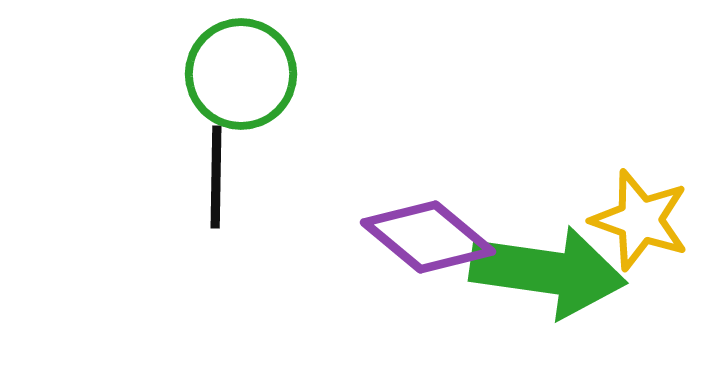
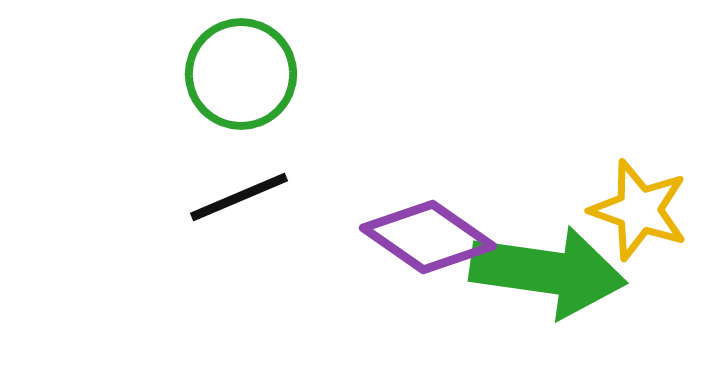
black line: moved 23 px right, 20 px down; rotated 66 degrees clockwise
yellow star: moved 1 px left, 10 px up
purple diamond: rotated 5 degrees counterclockwise
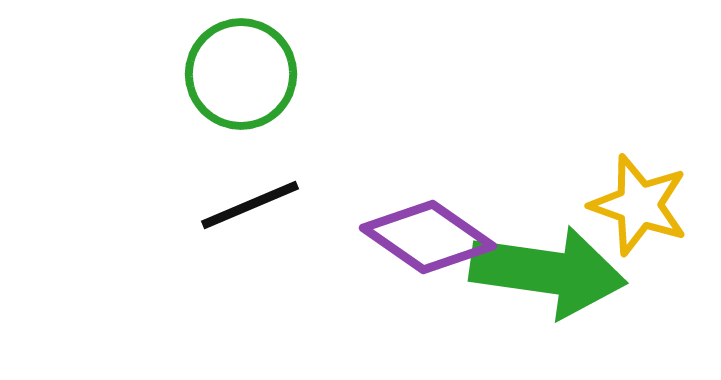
black line: moved 11 px right, 8 px down
yellow star: moved 5 px up
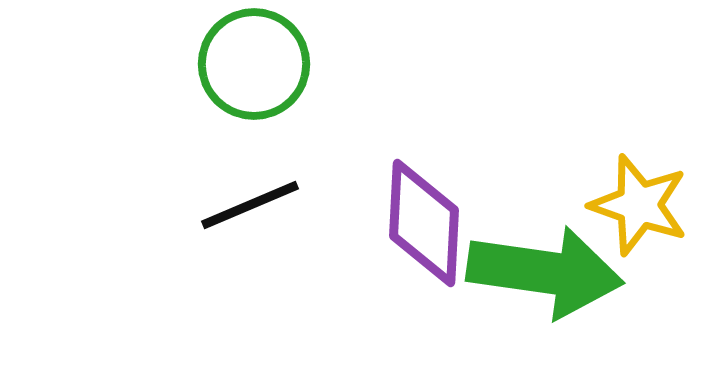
green circle: moved 13 px right, 10 px up
purple diamond: moved 4 px left, 14 px up; rotated 58 degrees clockwise
green arrow: moved 3 px left
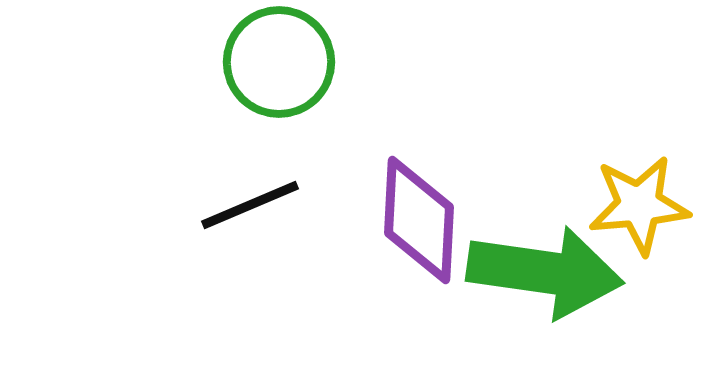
green circle: moved 25 px right, 2 px up
yellow star: rotated 24 degrees counterclockwise
purple diamond: moved 5 px left, 3 px up
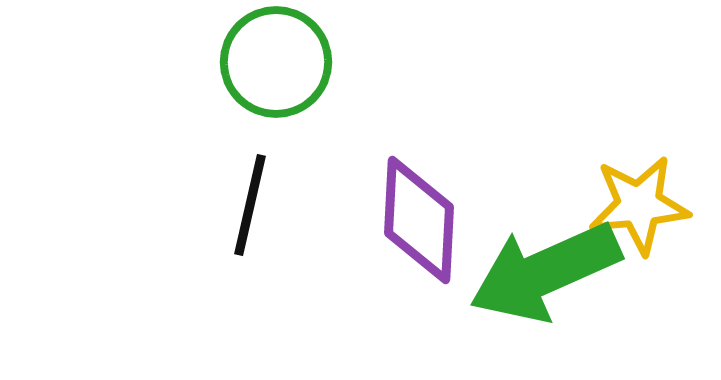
green circle: moved 3 px left
black line: rotated 54 degrees counterclockwise
green arrow: rotated 148 degrees clockwise
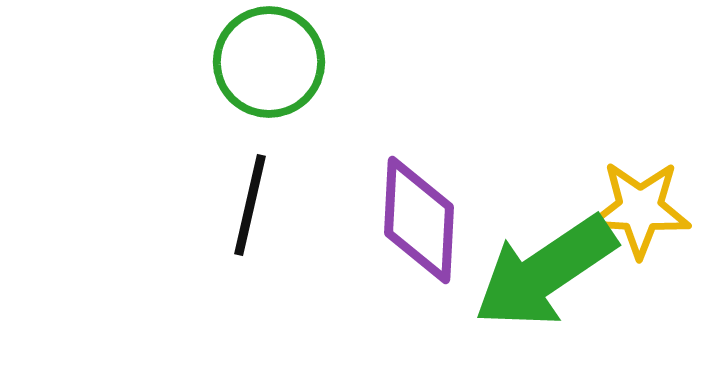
green circle: moved 7 px left
yellow star: moved 1 px right, 4 px down; rotated 8 degrees clockwise
green arrow: rotated 10 degrees counterclockwise
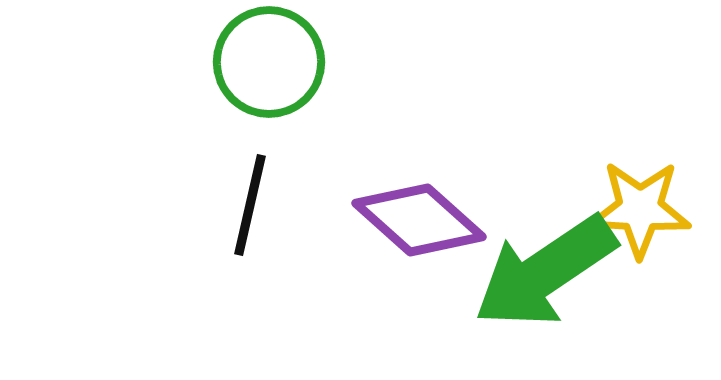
purple diamond: rotated 51 degrees counterclockwise
